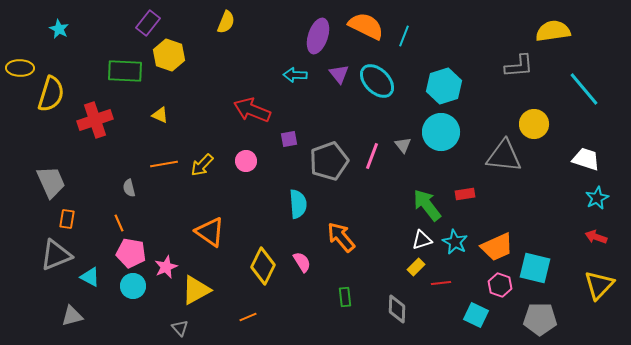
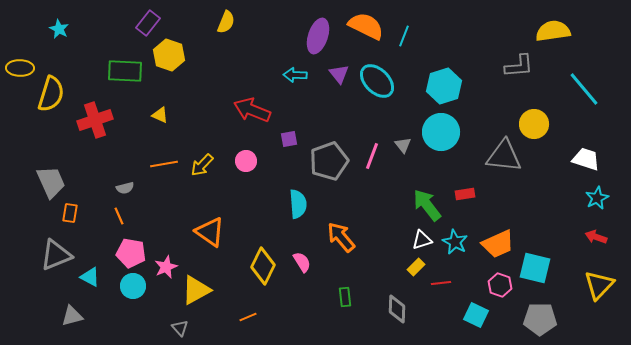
gray semicircle at (129, 188): moved 4 px left; rotated 90 degrees counterclockwise
orange rectangle at (67, 219): moved 3 px right, 6 px up
orange line at (119, 223): moved 7 px up
orange trapezoid at (497, 247): moved 1 px right, 3 px up
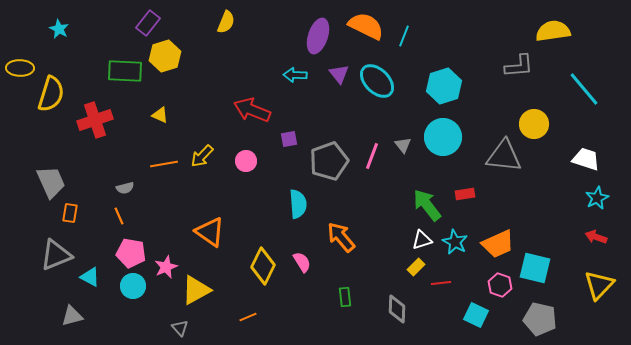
yellow hexagon at (169, 55): moved 4 px left, 1 px down; rotated 24 degrees clockwise
cyan circle at (441, 132): moved 2 px right, 5 px down
yellow arrow at (202, 165): moved 9 px up
gray pentagon at (540, 319): rotated 12 degrees clockwise
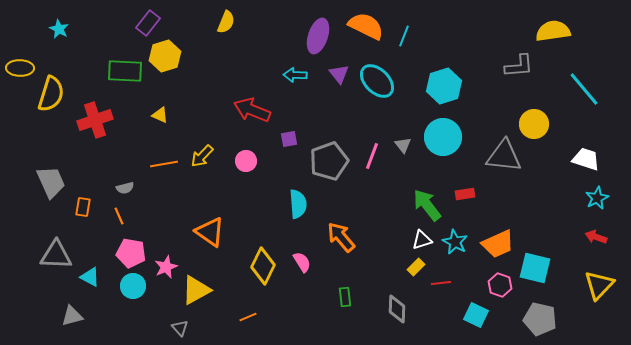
orange rectangle at (70, 213): moved 13 px right, 6 px up
gray triangle at (56, 255): rotated 24 degrees clockwise
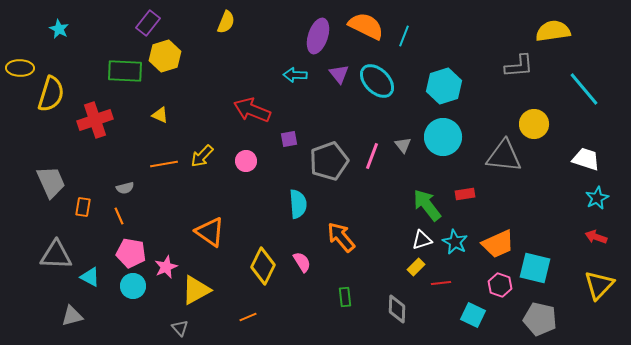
cyan square at (476, 315): moved 3 px left
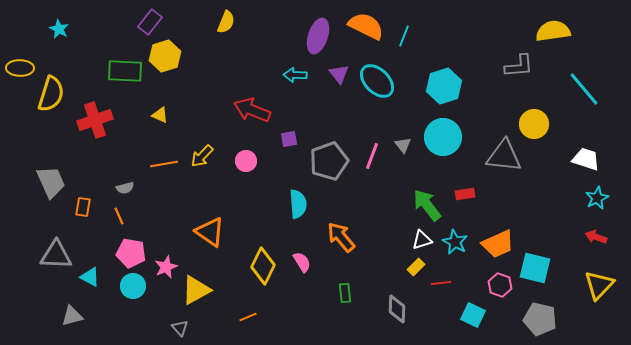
purple rectangle at (148, 23): moved 2 px right, 1 px up
green rectangle at (345, 297): moved 4 px up
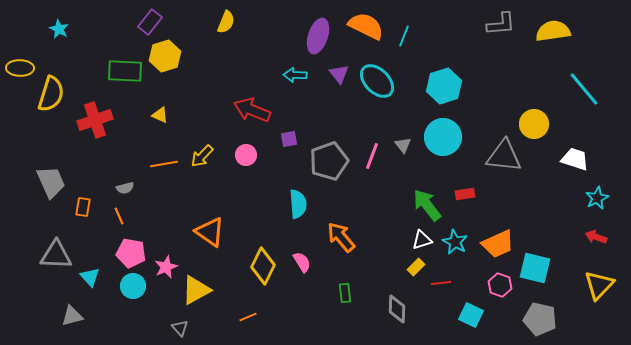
gray L-shape at (519, 66): moved 18 px left, 42 px up
white trapezoid at (586, 159): moved 11 px left
pink circle at (246, 161): moved 6 px up
cyan triangle at (90, 277): rotated 20 degrees clockwise
cyan square at (473, 315): moved 2 px left
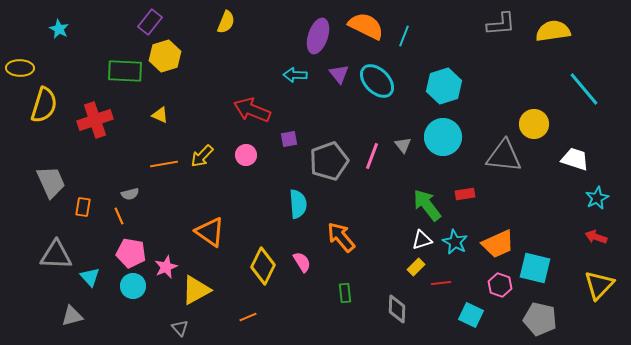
yellow semicircle at (51, 94): moved 7 px left, 11 px down
gray semicircle at (125, 188): moved 5 px right, 6 px down
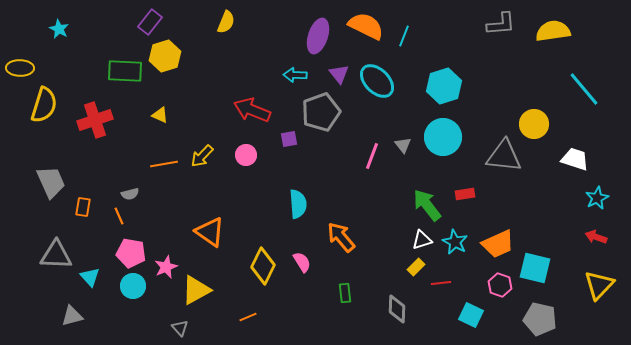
gray pentagon at (329, 161): moved 8 px left, 49 px up
